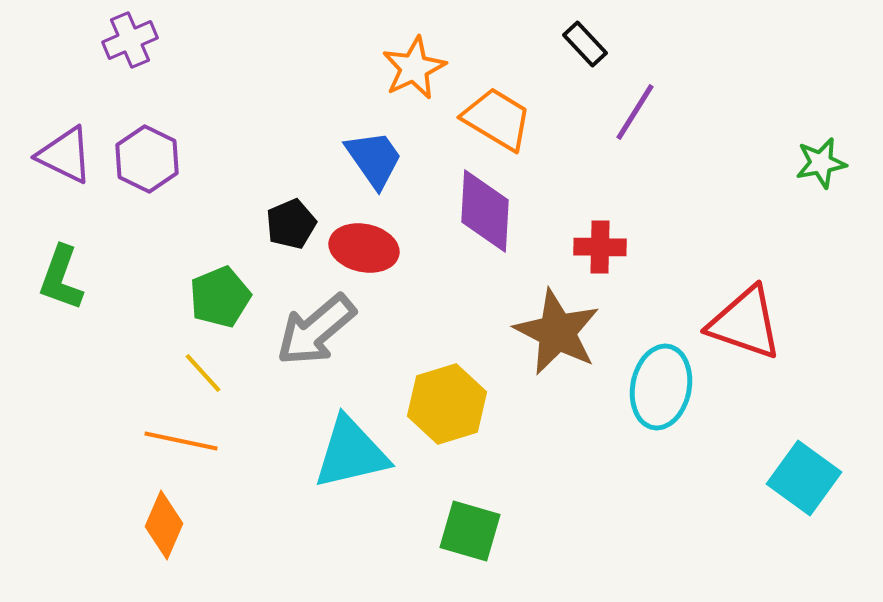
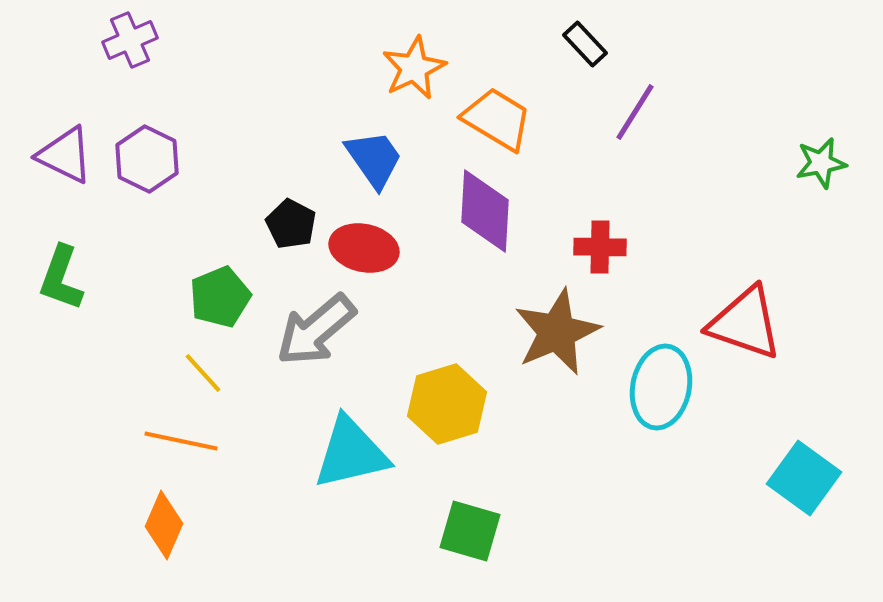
black pentagon: rotated 21 degrees counterclockwise
brown star: rotated 22 degrees clockwise
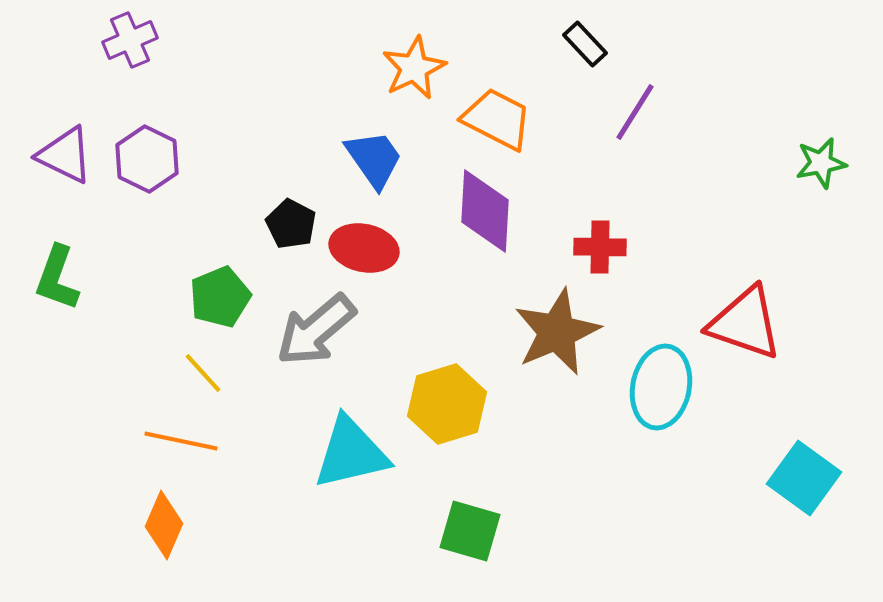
orange trapezoid: rotated 4 degrees counterclockwise
green L-shape: moved 4 px left
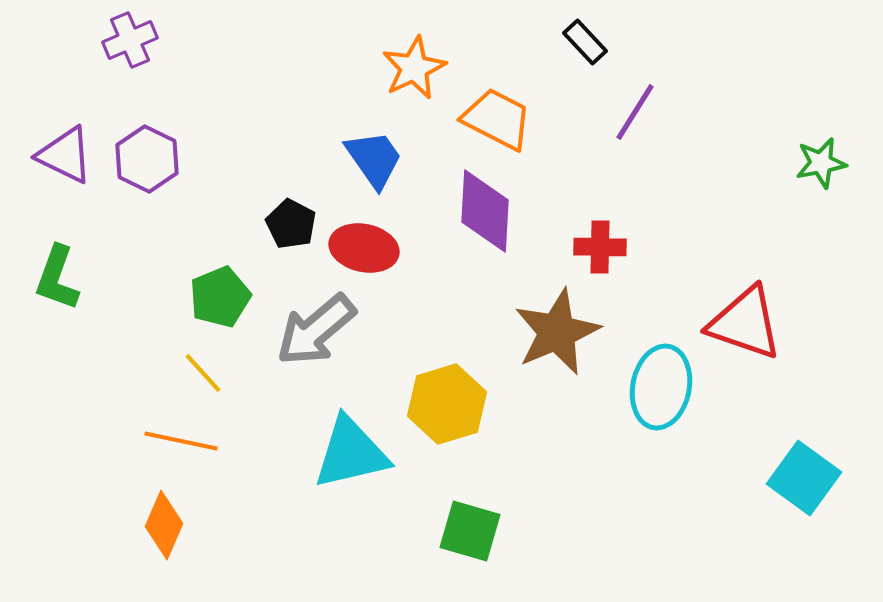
black rectangle: moved 2 px up
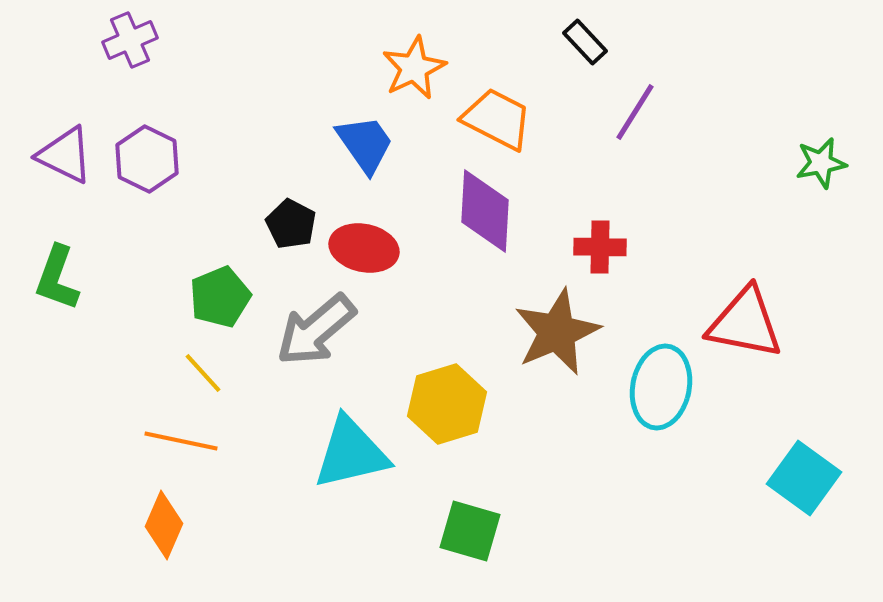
blue trapezoid: moved 9 px left, 15 px up
red triangle: rotated 8 degrees counterclockwise
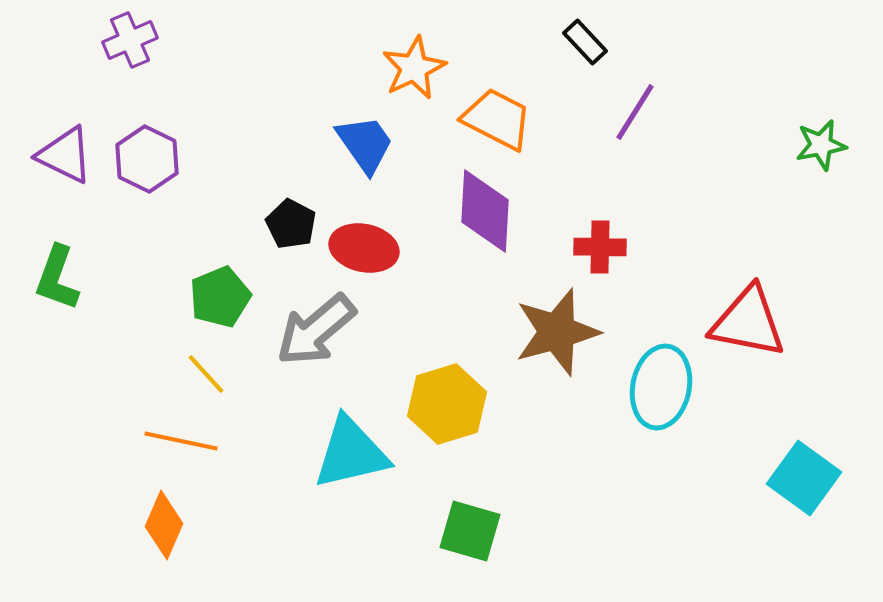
green star: moved 18 px up
red triangle: moved 3 px right, 1 px up
brown star: rotated 8 degrees clockwise
yellow line: moved 3 px right, 1 px down
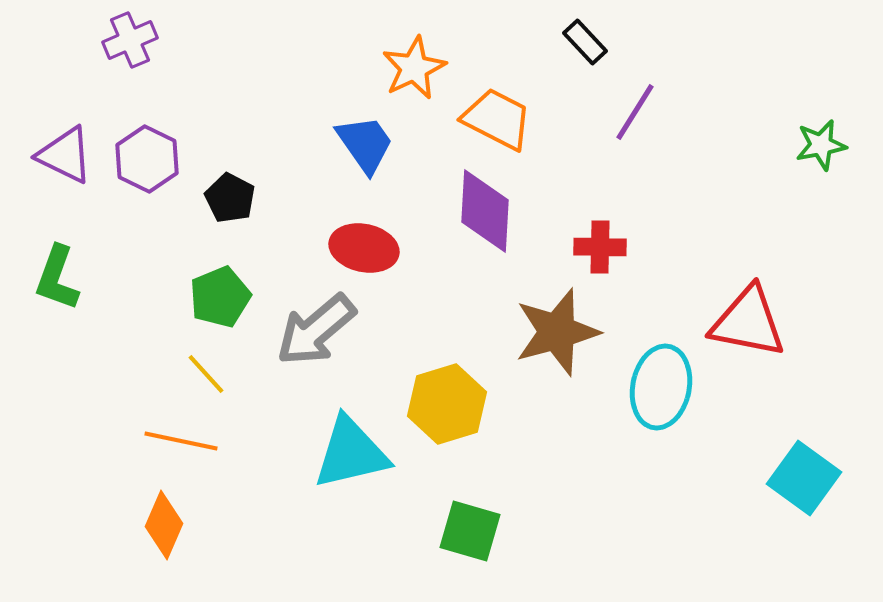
black pentagon: moved 61 px left, 26 px up
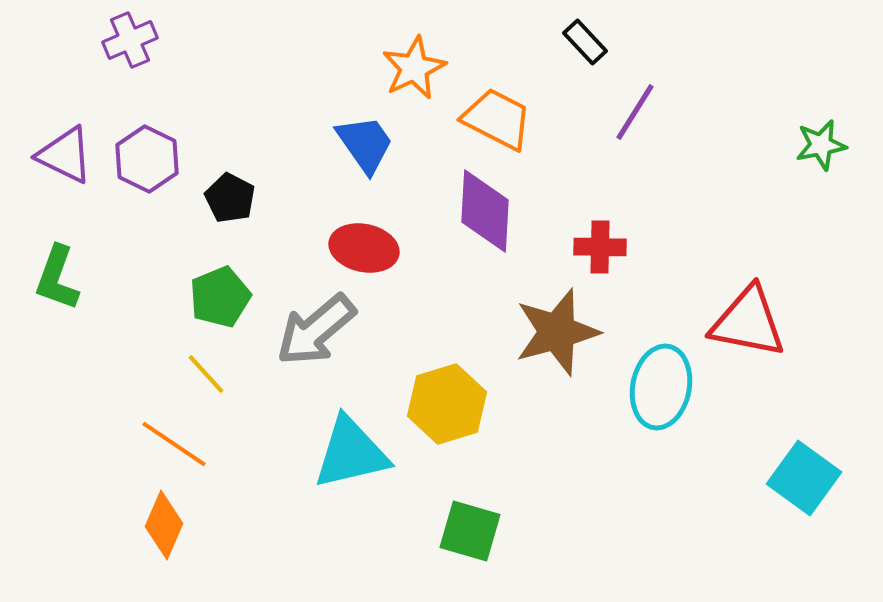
orange line: moved 7 px left, 3 px down; rotated 22 degrees clockwise
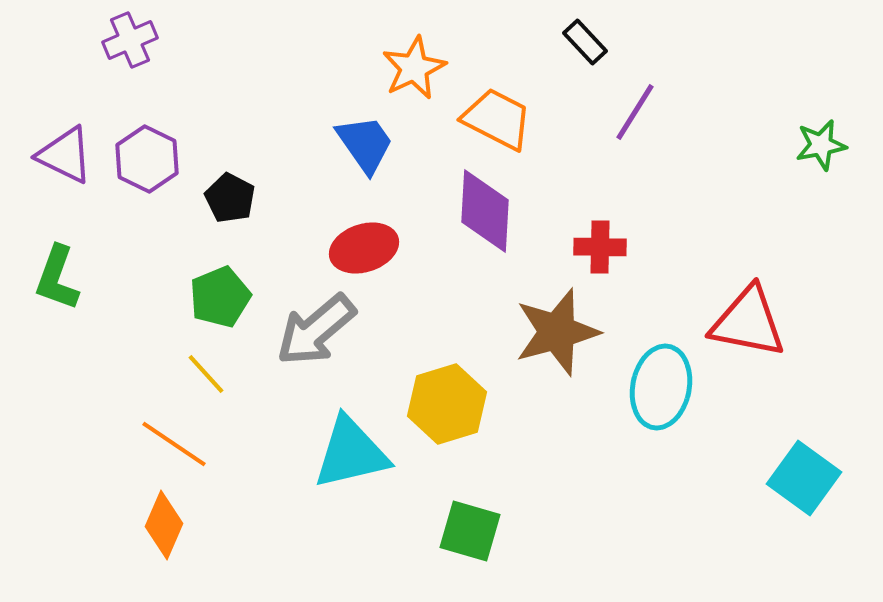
red ellipse: rotated 30 degrees counterclockwise
